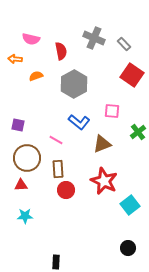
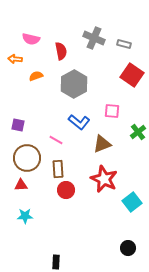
gray rectangle: rotated 32 degrees counterclockwise
red star: moved 2 px up
cyan square: moved 2 px right, 3 px up
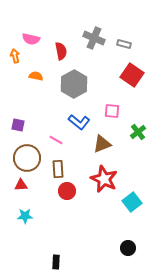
orange arrow: moved 3 px up; rotated 72 degrees clockwise
orange semicircle: rotated 32 degrees clockwise
red circle: moved 1 px right, 1 px down
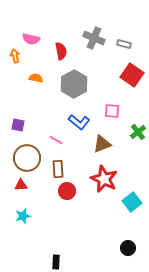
orange semicircle: moved 2 px down
cyan star: moved 2 px left; rotated 14 degrees counterclockwise
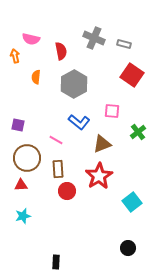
orange semicircle: moved 1 px up; rotated 96 degrees counterclockwise
red star: moved 5 px left, 3 px up; rotated 16 degrees clockwise
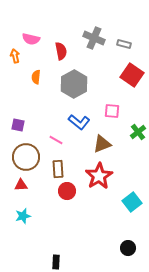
brown circle: moved 1 px left, 1 px up
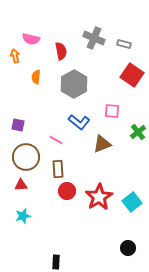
red star: moved 21 px down
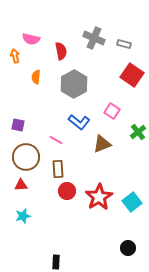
pink square: rotated 28 degrees clockwise
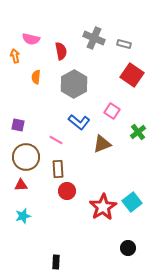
red star: moved 4 px right, 10 px down
